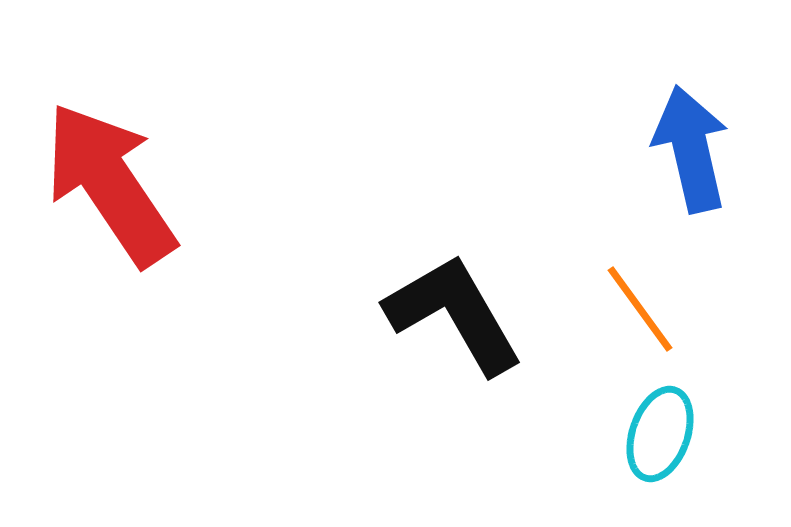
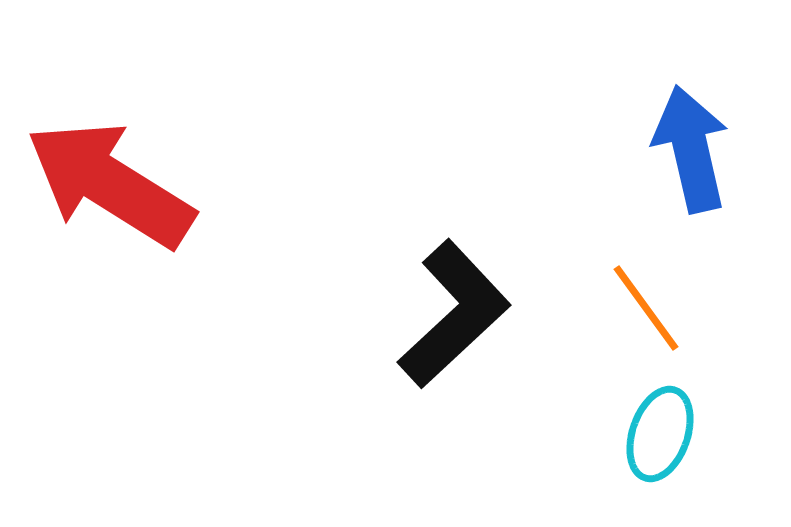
red arrow: rotated 24 degrees counterclockwise
orange line: moved 6 px right, 1 px up
black L-shape: rotated 77 degrees clockwise
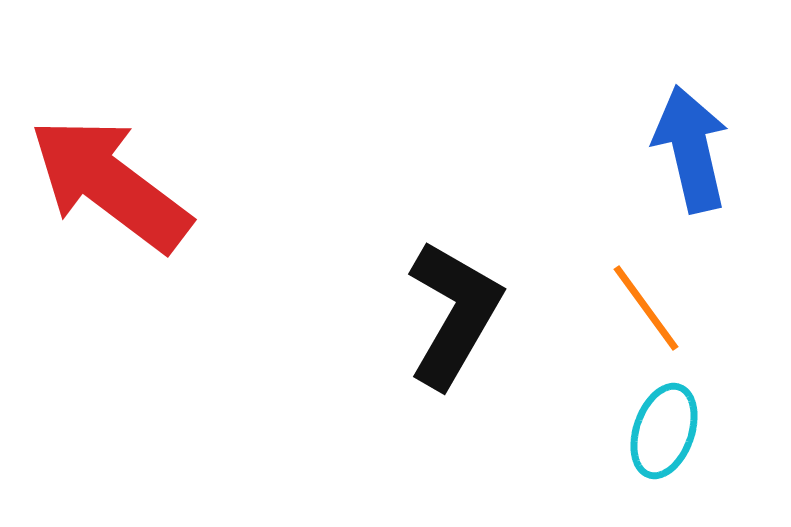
red arrow: rotated 5 degrees clockwise
black L-shape: rotated 17 degrees counterclockwise
cyan ellipse: moved 4 px right, 3 px up
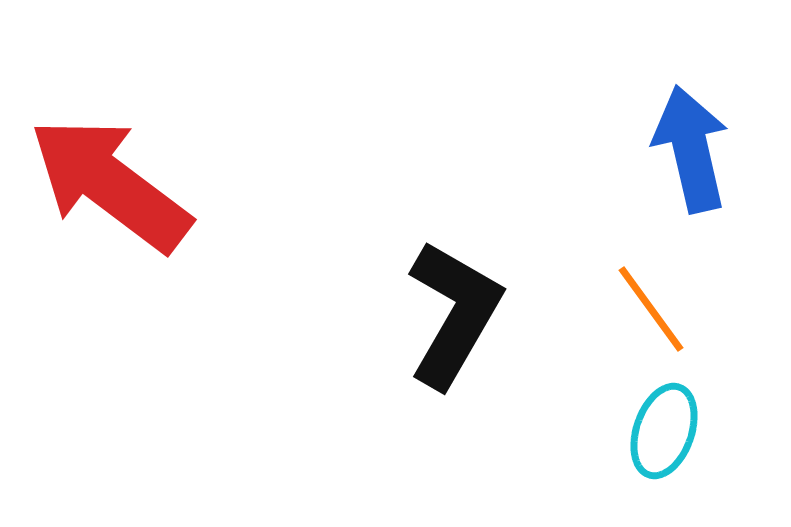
orange line: moved 5 px right, 1 px down
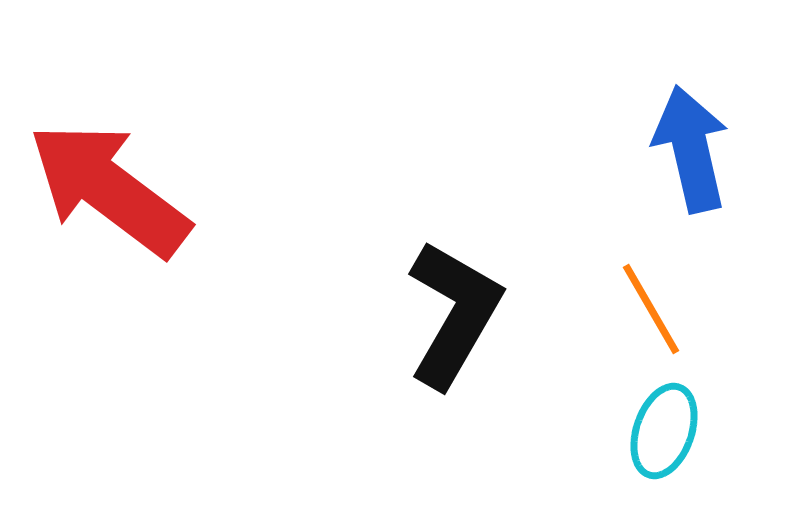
red arrow: moved 1 px left, 5 px down
orange line: rotated 6 degrees clockwise
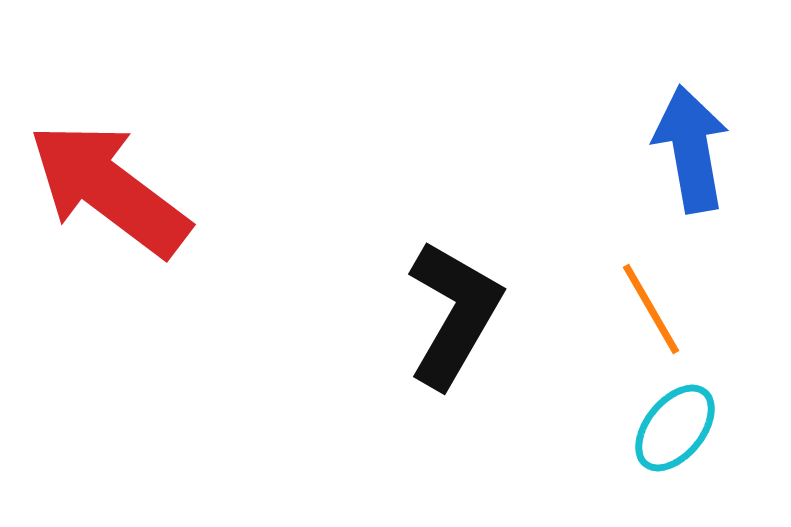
blue arrow: rotated 3 degrees clockwise
cyan ellipse: moved 11 px right, 3 px up; rotated 20 degrees clockwise
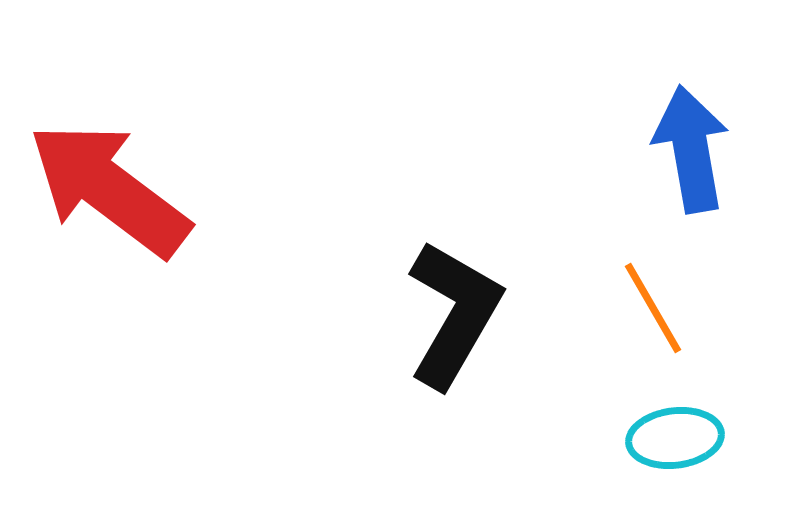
orange line: moved 2 px right, 1 px up
cyan ellipse: moved 10 px down; rotated 44 degrees clockwise
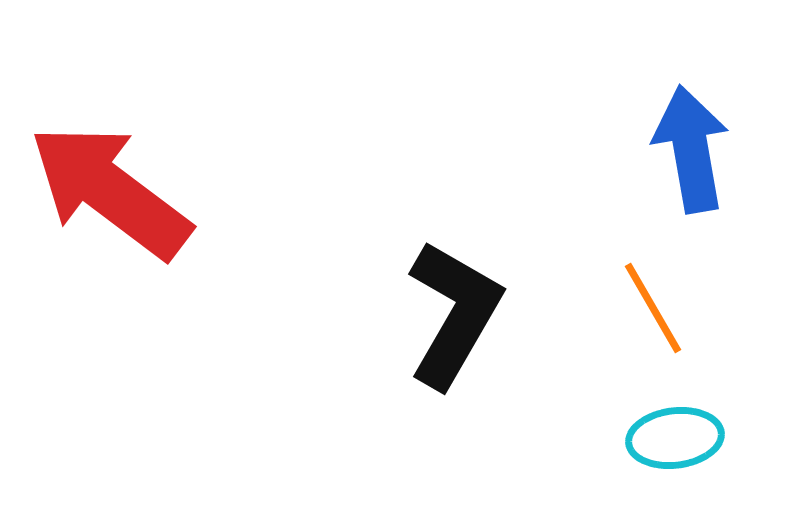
red arrow: moved 1 px right, 2 px down
